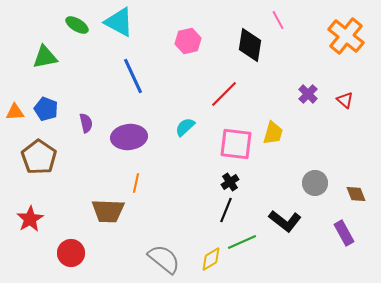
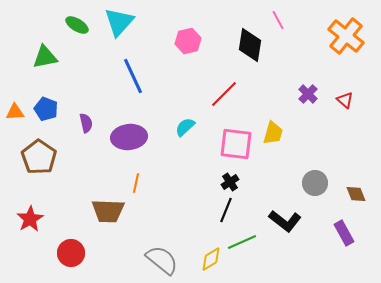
cyan triangle: rotated 44 degrees clockwise
gray semicircle: moved 2 px left, 1 px down
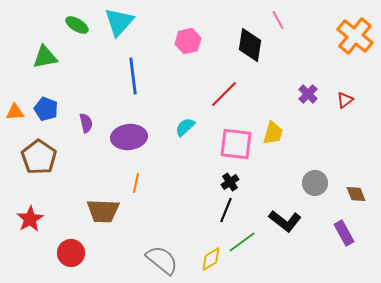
orange cross: moved 9 px right
blue line: rotated 18 degrees clockwise
red triangle: rotated 42 degrees clockwise
brown trapezoid: moved 5 px left
green line: rotated 12 degrees counterclockwise
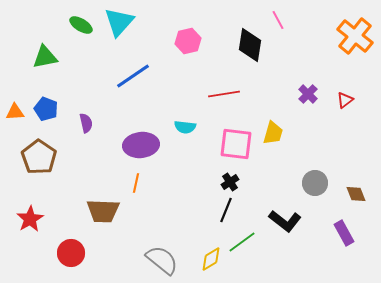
green ellipse: moved 4 px right
blue line: rotated 63 degrees clockwise
red line: rotated 36 degrees clockwise
cyan semicircle: rotated 130 degrees counterclockwise
purple ellipse: moved 12 px right, 8 px down
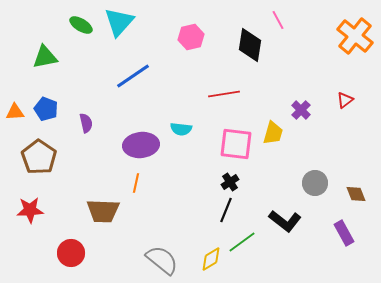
pink hexagon: moved 3 px right, 4 px up
purple cross: moved 7 px left, 16 px down
cyan semicircle: moved 4 px left, 2 px down
red star: moved 9 px up; rotated 28 degrees clockwise
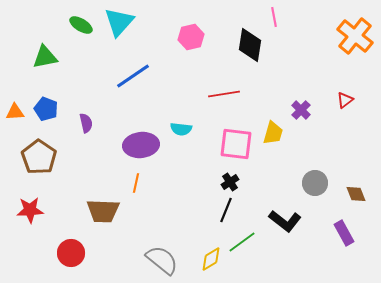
pink line: moved 4 px left, 3 px up; rotated 18 degrees clockwise
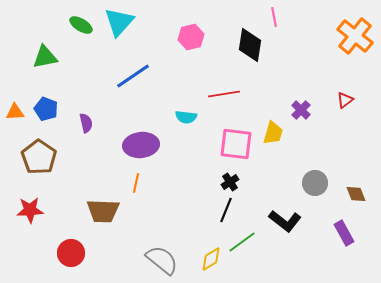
cyan semicircle: moved 5 px right, 12 px up
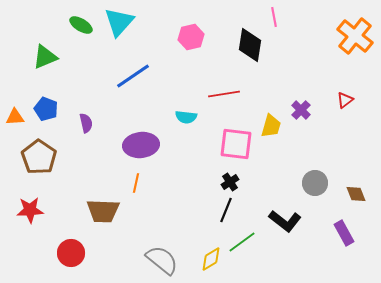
green triangle: rotated 12 degrees counterclockwise
orange triangle: moved 5 px down
yellow trapezoid: moved 2 px left, 7 px up
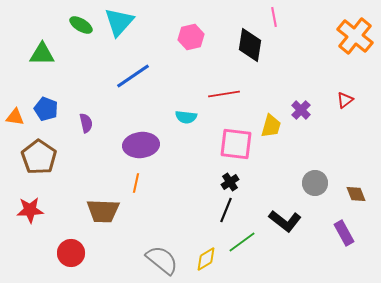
green triangle: moved 3 px left, 3 px up; rotated 24 degrees clockwise
orange triangle: rotated 12 degrees clockwise
yellow diamond: moved 5 px left
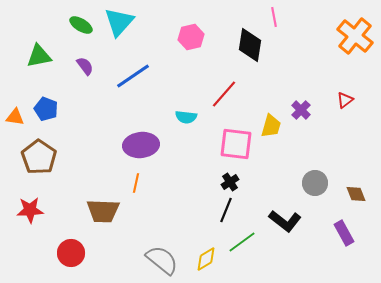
green triangle: moved 3 px left, 2 px down; rotated 12 degrees counterclockwise
red line: rotated 40 degrees counterclockwise
purple semicircle: moved 1 px left, 57 px up; rotated 24 degrees counterclockwise
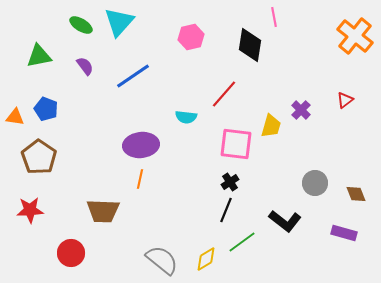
orange line: moved 4 px right, 4 px up
purple rectangle: rotated 45 degrees counterclockwise
